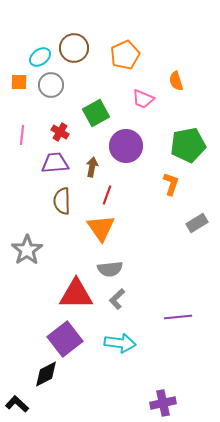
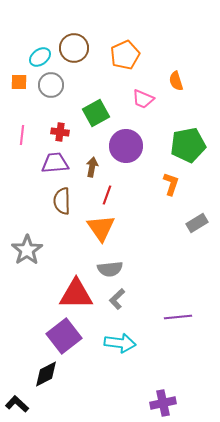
red cross: rotated 24 degrees counterclockwise
purple square: moved 1 px left, 3 px up
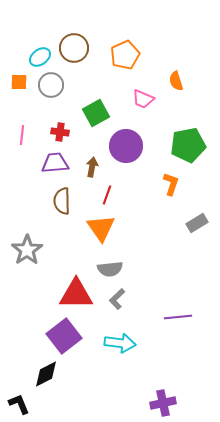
black L-shape: moved 2 px right; rotated 25 degrees clockwise
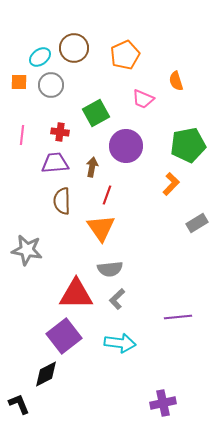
orange L-shape: rotated 25 degrees clockwise
gray star: rotated 28 degrees counterclockwise
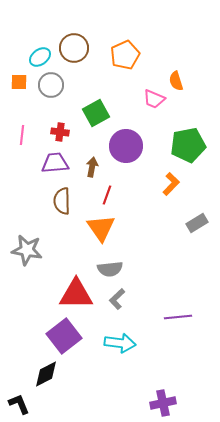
pink trapezoid: moved 11 px right
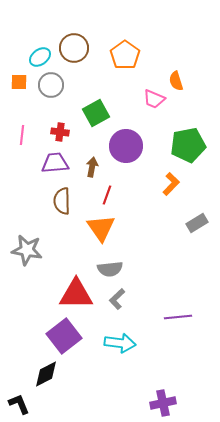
orange pentagon: rotated 12 degrees counterclockwise
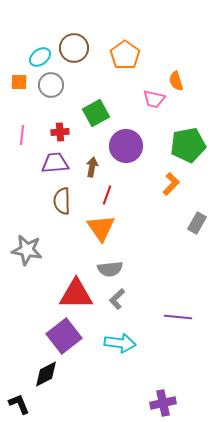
pink trapezoid: rotated 10 degrees counterclockwise
red cross: rotated 12 degrees counterclockwise
gray rectangle: rotated 30 degrees counterclockwise
purple line: rotated 12 degrees clockwise
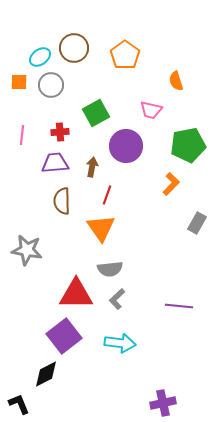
pink trapezoid: moved 3 px left, 11 px down
purple line: moved 1 px right, 11 px up
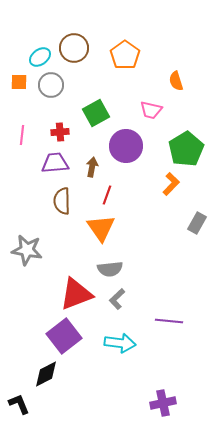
green pentagon: moved 2 px left, 4 px down; rotated 20 degrees counterclockwise
red triangle: rotated 21 degrees counterclockwise
purple line: moved 10 px left, 15 px down
